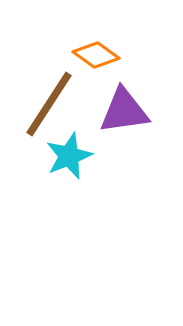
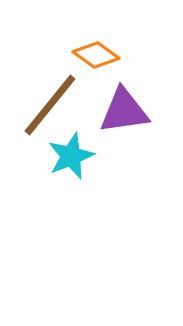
brown line: moved 1 px right, 1 px down; rotated 6 degrees clockwise
cyan star: moved 2 px right
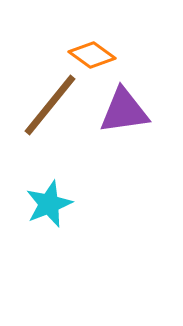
orange diamond: moved 4 px left
cyan star: moved 22 px left, 48 px down
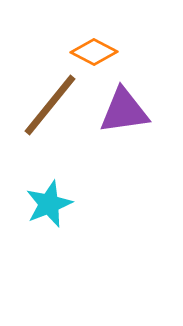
orange diamond: moved 2 px right, 3 px up; rotated 9 degrees counterclockwise
